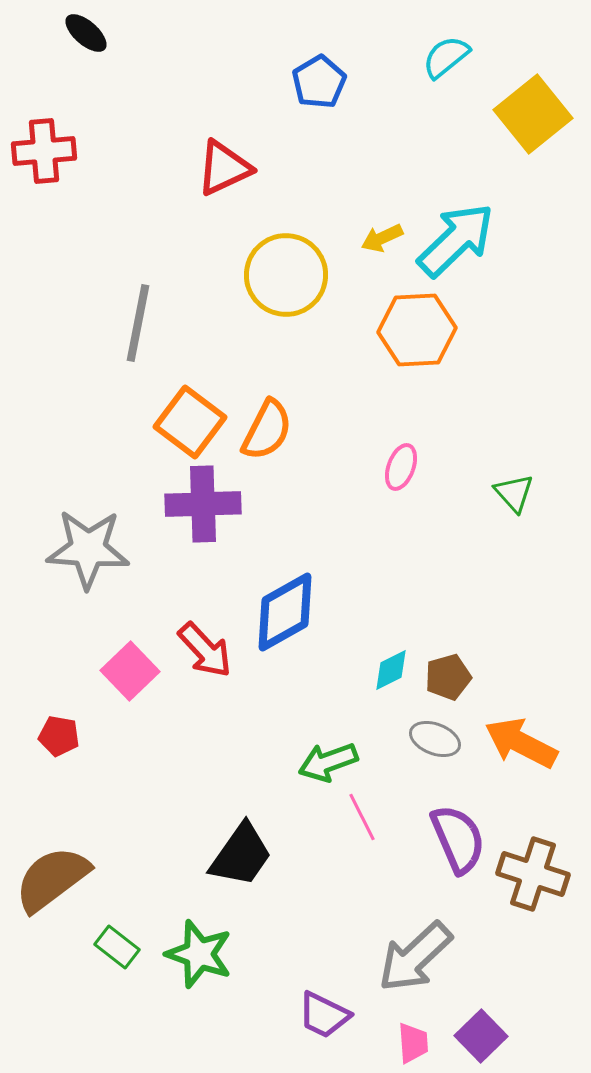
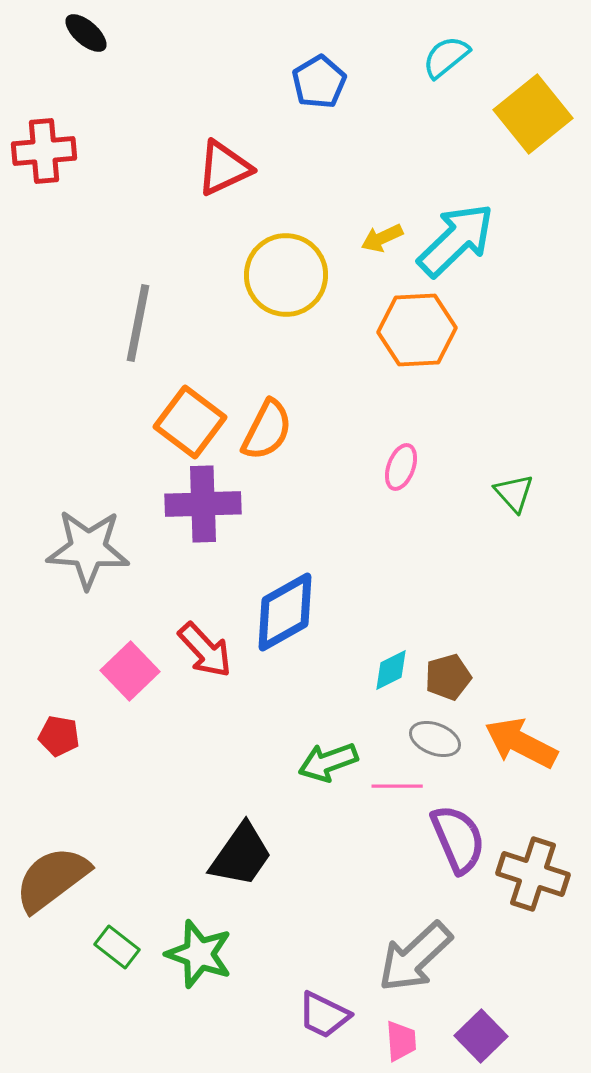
pink line: moved 35 px right, 31 px up; rotated 63 degrees counterclockwise
pink trapezoid: moved 12 px left, 2 px up
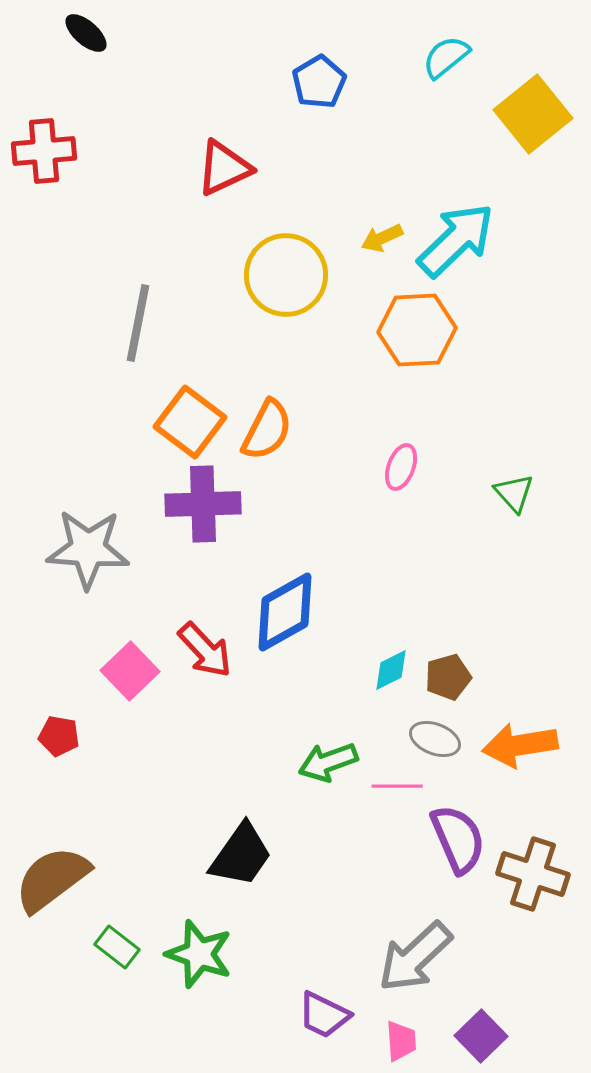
orange arrow: moved 1 px left, 2 px down; rotated 36 degrees counterclockwise
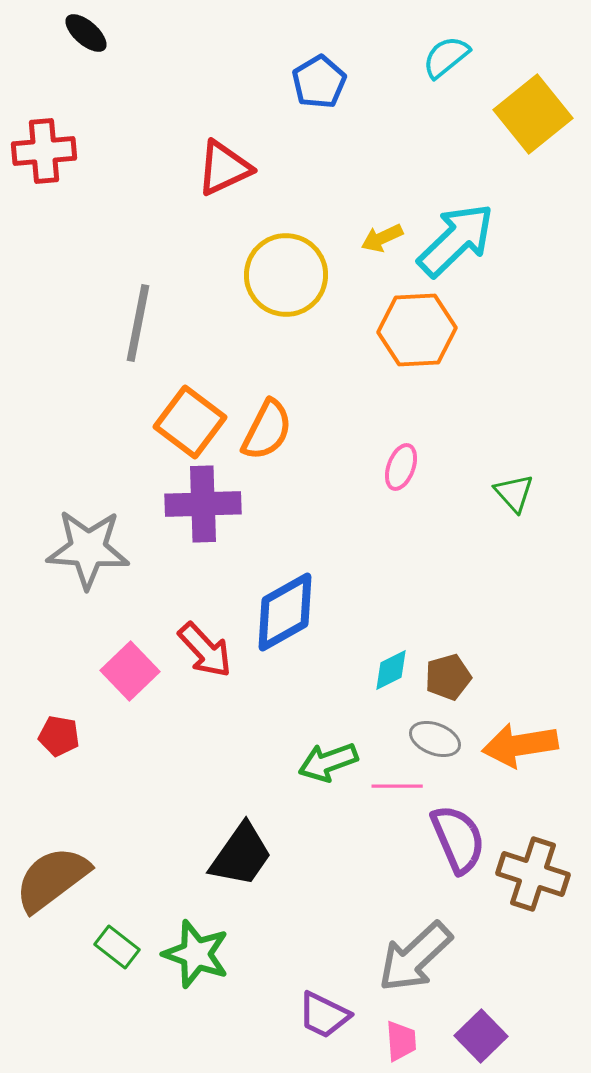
green star: moved 3 px left
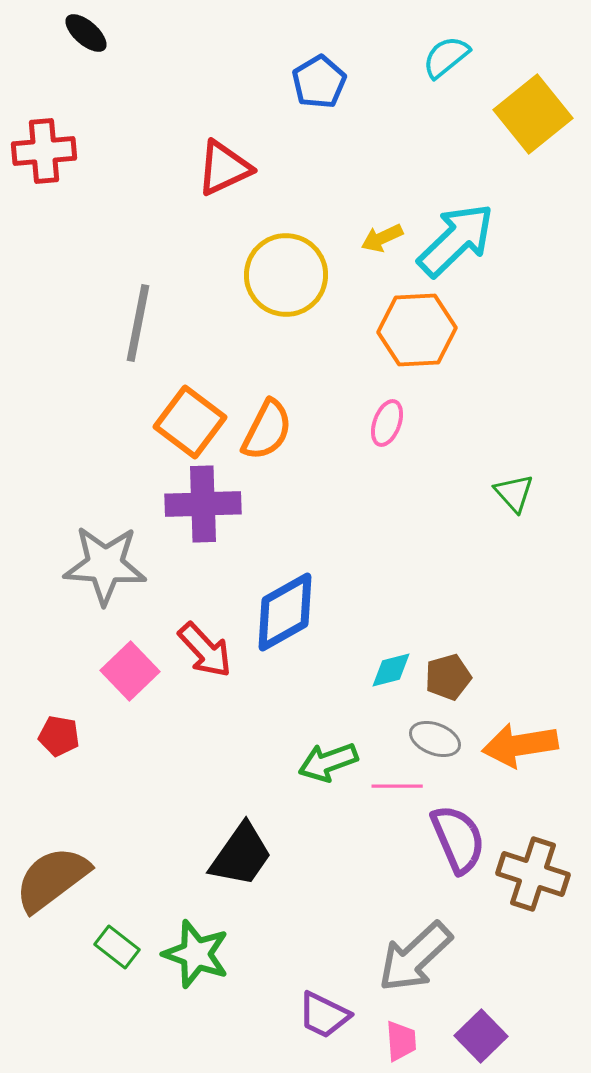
pink ellipse: moved 14 px left, 44 px up
gray star: moved 17 px right, 16 px down
cyan diamond: rotated 12 degrees clockwise
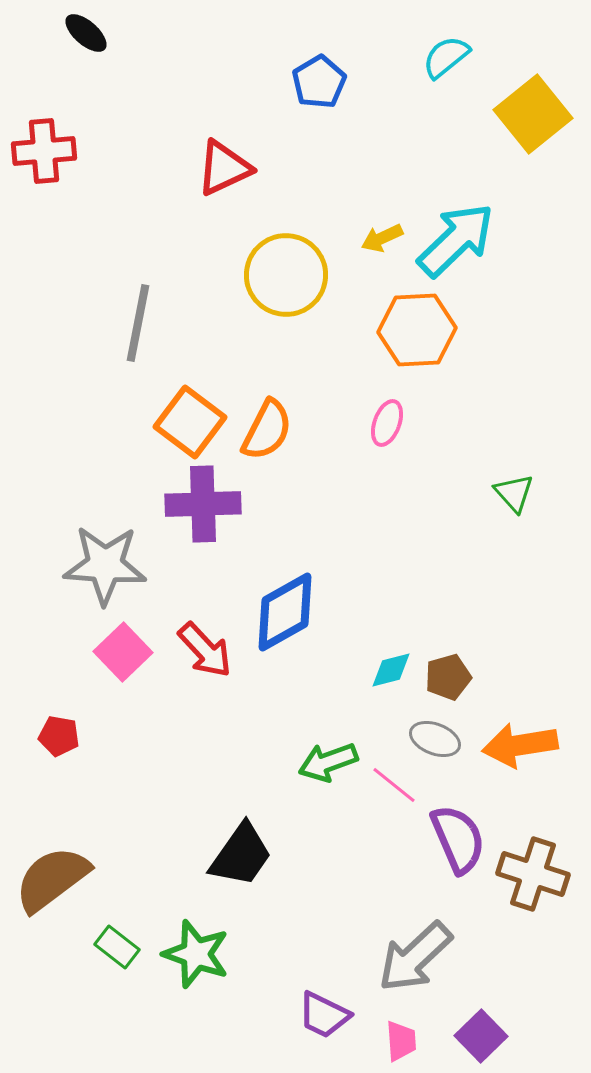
pink square: moved 7 px left, 19 px up
pink line: moved 3 px left, 1 px up; rotated 39 degrees clockwise
